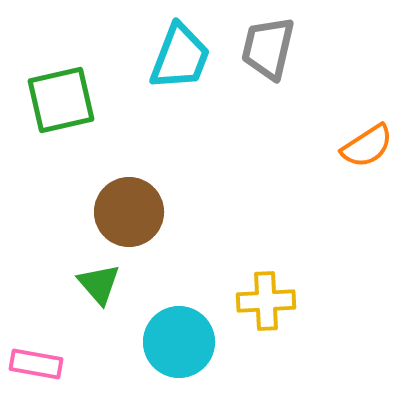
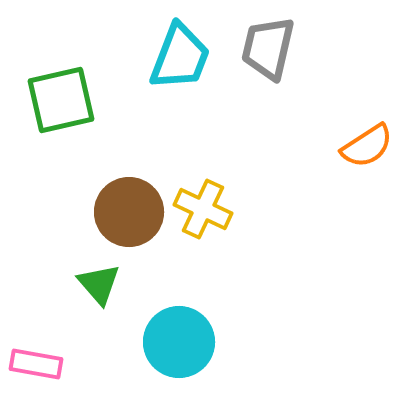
yellow cross: moved 63 px left, 92 px up; rotated 28 degrees clockwise
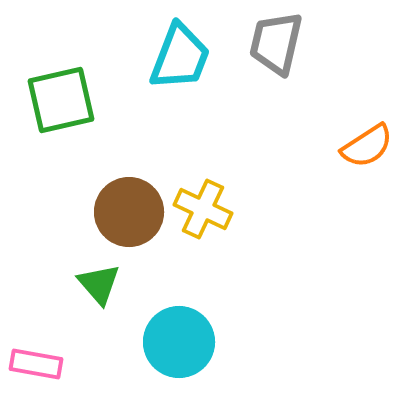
gray trapezoid: moved 8 px right, 5 px up
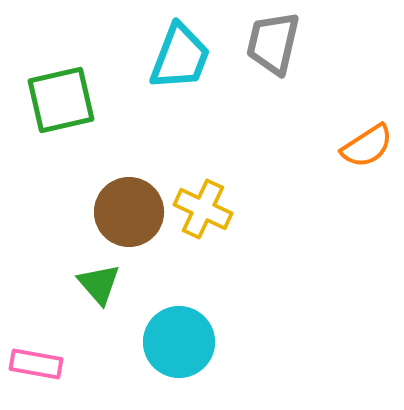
gray trapezoid: moved 3 px left
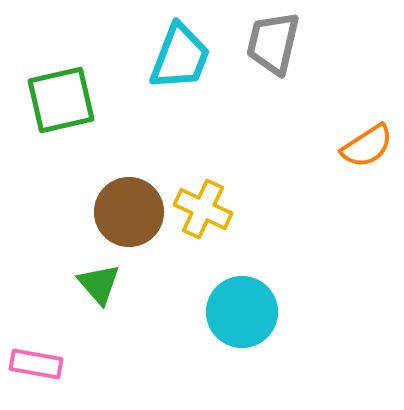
cyan circle: moved 63 px right, 30 px up
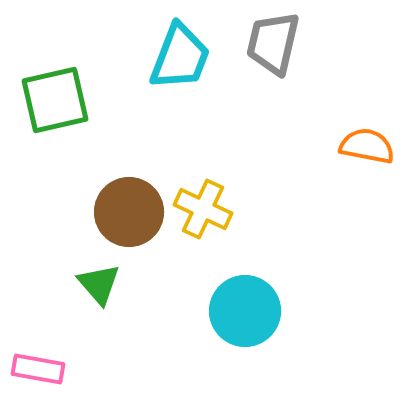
green square: moved 6 px left
orange semicircle: rotated 136 degrees counterclockwise
cyan circle: moved 3 px right, 1 px up
pink rectangle: moved 2 px right, 5 px down
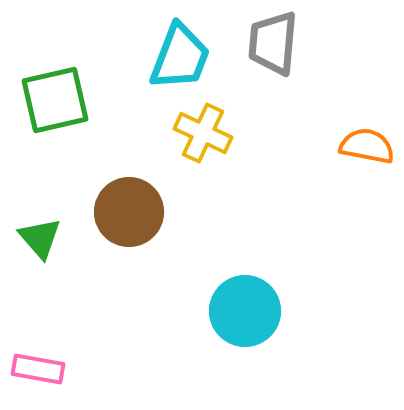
gray trapezoid: rotated 8 degrees counterclockwise
yellow cross: moved 76 px up
green triangle: moved 59 px left, 46 px up
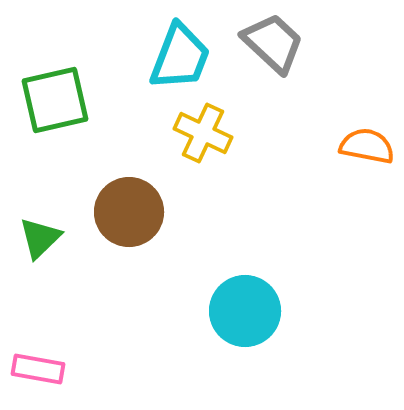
gray trapezoid: rotated 128 degrees clockwise
green triangle: rotated 27 degrees clockwise
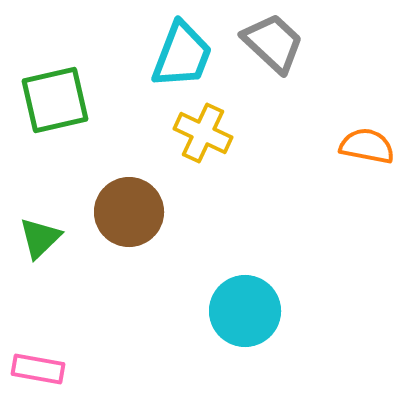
cyan trapezoid: moved 2 px right, 2 px up
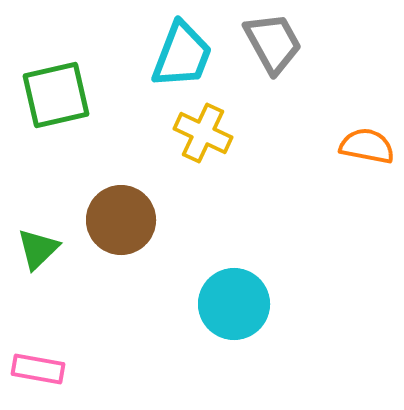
gray trapezoid: rotated 18 degrees clockwise
green square: moved 1 px right, 5 px up
brown circle: moved 8 px left, 8 px down
green triangle: moved 2 px left, 11 px down
cyan circle: moved 11 px left, 7 px up
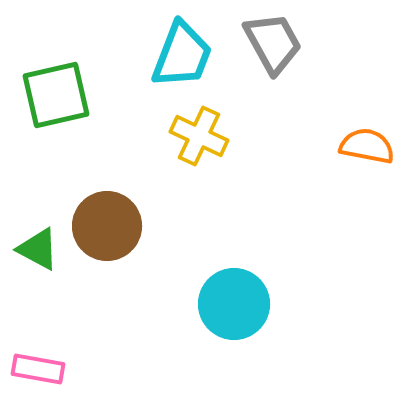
yellow cross: moved 4 px left, 3 px down
brown circle: moved 14 px left, 6 px down
green triangle: rotated 48 degrees counterclockwise
